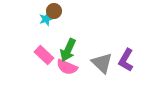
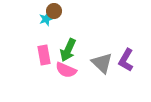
pink rectangle: rotated 36 degrees clockwise
pink semicircle: moved 1 px left, 3 px down
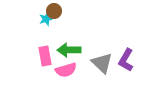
green arrow: moved 1 px right; rotated 65 degrees clockwise
pink rectangle: moved 1 px right, 1 px down
pink semicircle: rotated 40 degrees counterclockwise
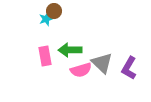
green arrow: moved 1 px right
purple L-shape: moved 3 px right, 8 px down
pink semicircle: moved 15 px right
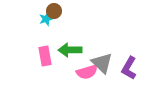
pink semicircle: moved 6 px right, 2 px down
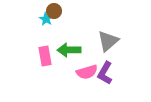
cyan star: rotated 24 degrees counterclockwise
green arrow: moved 1 px left
gray triangle: moved 6 px right, 22 px up; rotated 35 degrees clockwise
purple L-shape: moved 24 px left, 5 px down
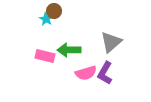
gray triangle: moved 3 px right, 1 px down
pink rectangle: rotated 66 degrees counterclockwise
pink semicircle: moved 1 px left, 1 px down
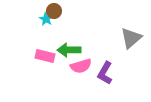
gray triangle: moved 20 px right, 4 px up
pink semicircle: moved 5 px left, 7 px up
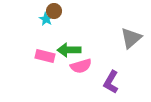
purple L-shape: moved 6 px right, 9 px down
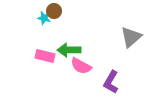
cyan star: moved 2 px left, 1 px up; rotated 16 degrees counterclockwise
gray triangle: moved 1 px up
pink semicircle: rotated 45 degrees clockwise
